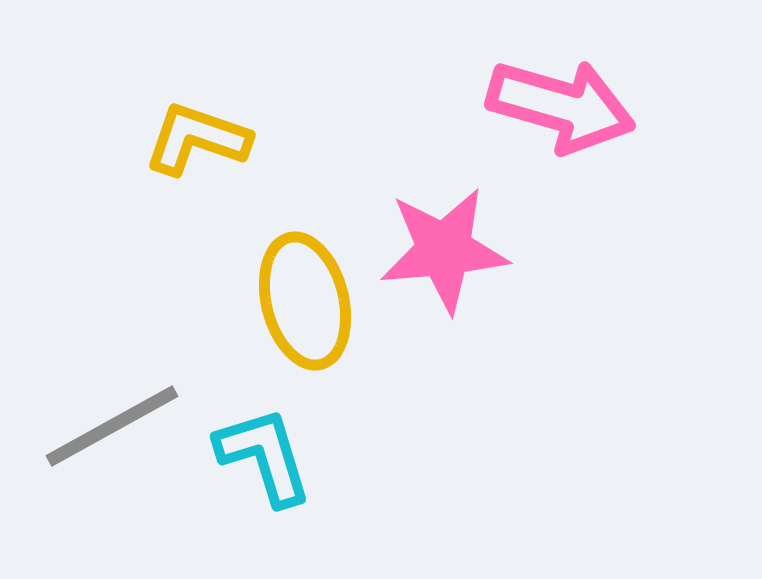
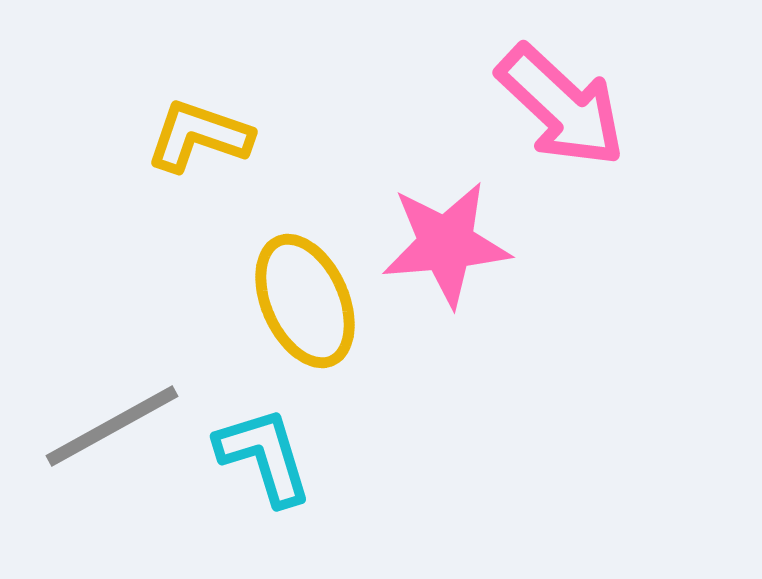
pink arrow: rotated 27 degrees clockwise
yellow L-shape: moved 2 px right, 3 px up
pink star: moved 2 px right, 6 px up
yellow ellipse: rotated 10 degrees counterclockwise
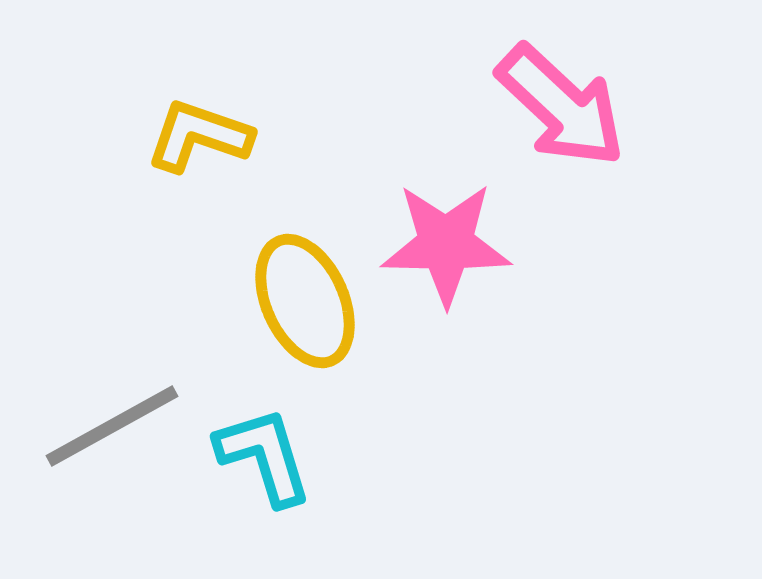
pink star: rotated 6 degrees clockwise
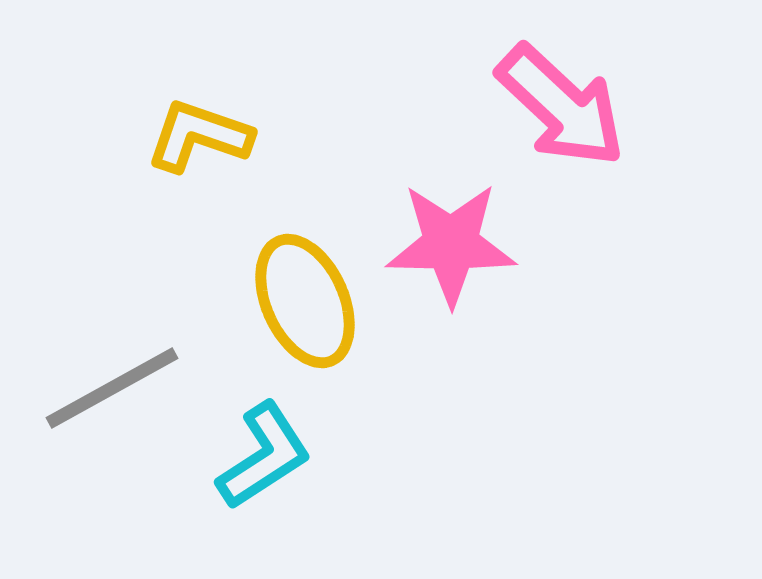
pink star: moved 5 px right
gray line: moved 38 px up
cyan L-shape: rotated 74 degrees clockwise
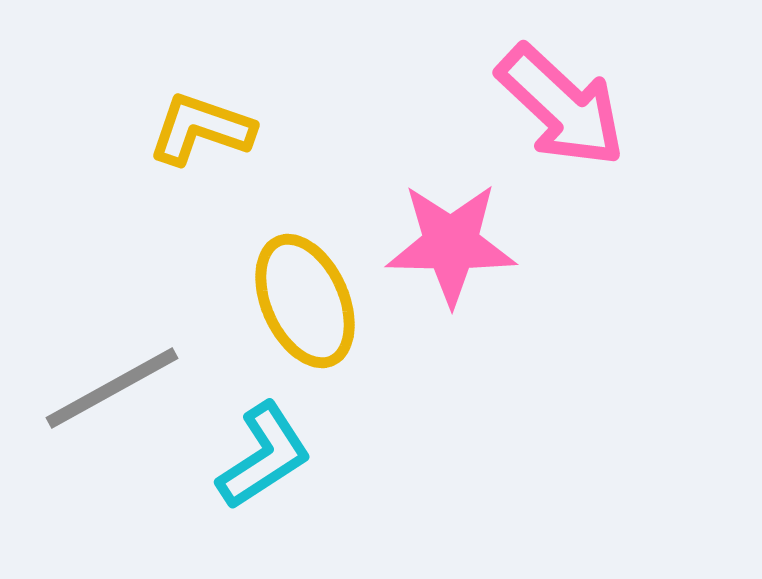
yellow L-shape: moved 2 px right, 7 px up
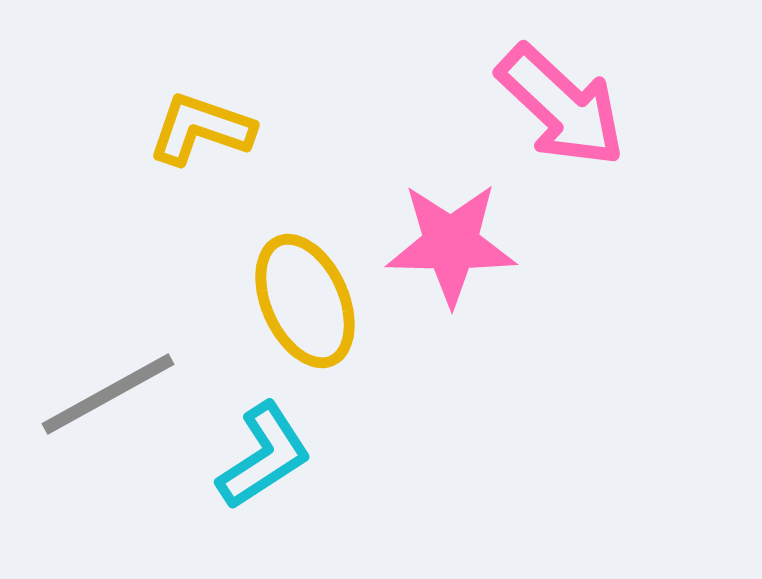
gray line: moved 4 px left, 6 px down
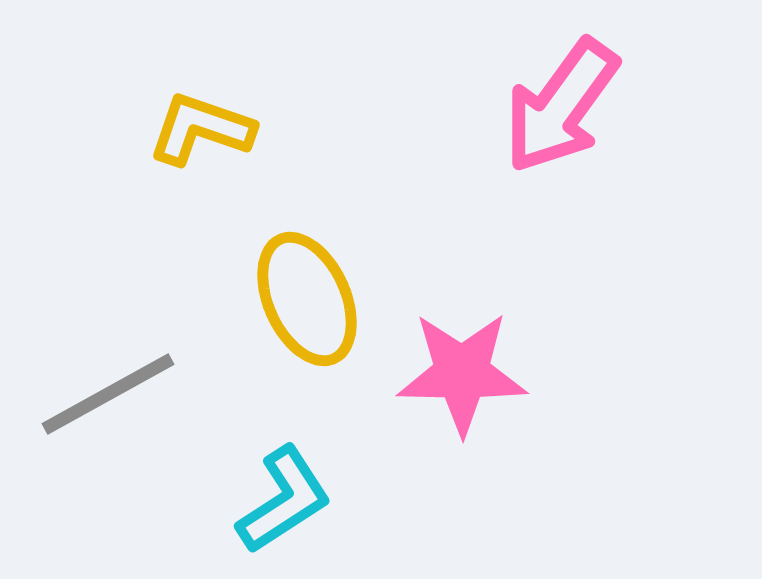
pink arrow: rotated 83 degrees clockwise
pink star: moved 11 px right, 129 px down
yellow ellipse: moved 2 px right, 2 px up
cyan L-shape: moved 20 px right, 44 px down
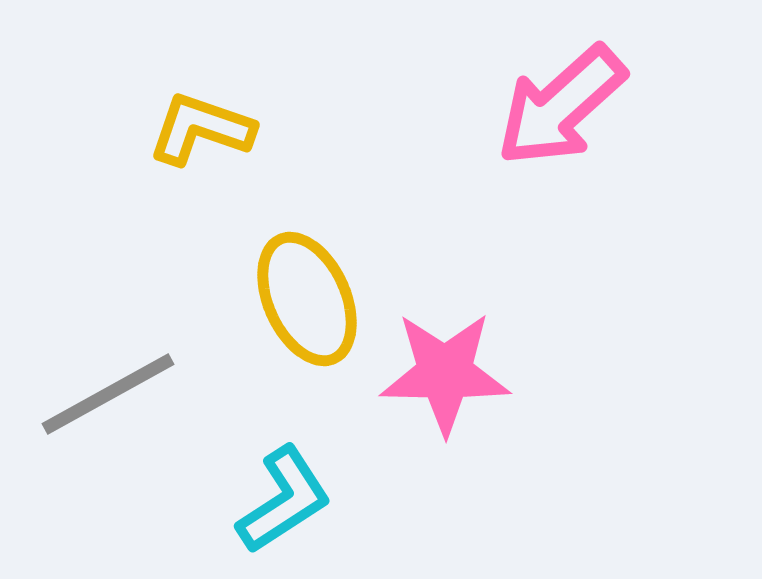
pink arrow: rotated 12 degrees clockwise
pink star: moved 17 px left
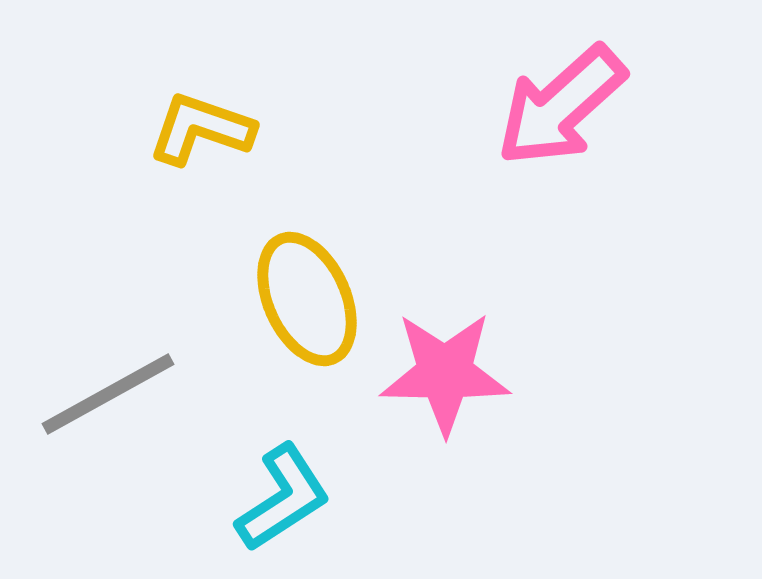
cyan L-shape: moved 1 px left, 2 px up
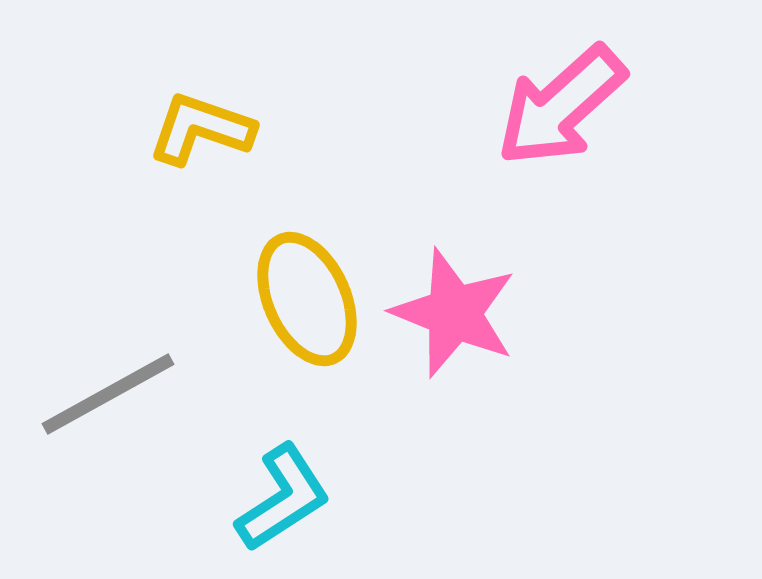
pink star: moved 9 px right, 60 px up; rotated 21 degrees clockwise
